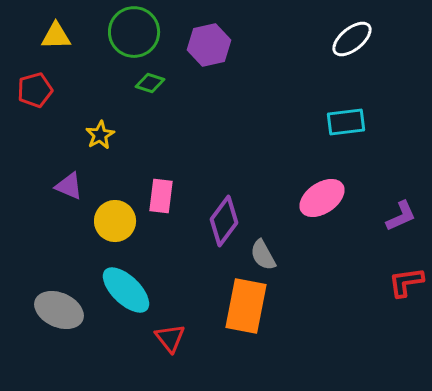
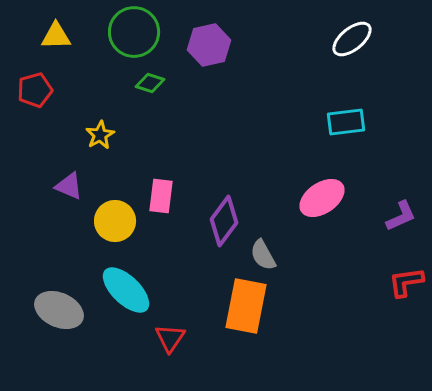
red triangle: rotated 12 degrees clockwise
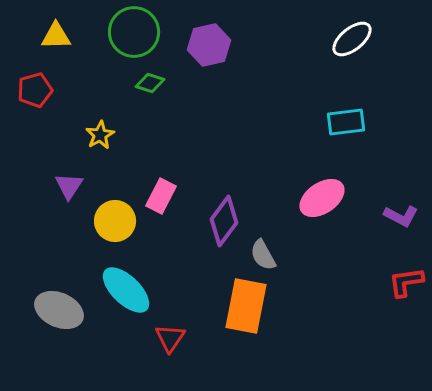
purple triangle: rotated 40 degrees clockwise
pink rectangle: rotated 20 degrees clockwise
purple L-shape: rotated 52 degrees clockwise
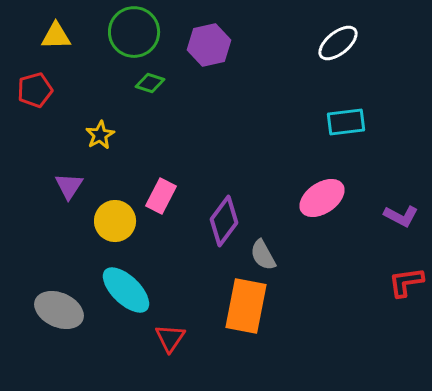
white ellipse: moved 14 px left, 4 px down
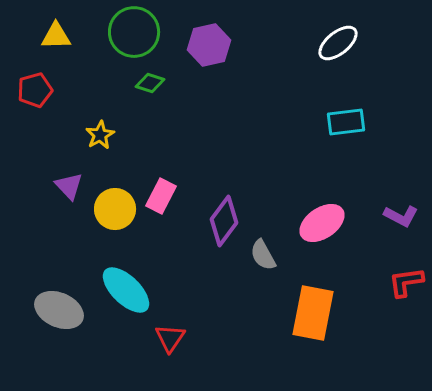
purple triangle: rotated 16 degrees counterclockwise
pink ellipse: moved 25 px down
yellow circle: moved 12 px up
orange rectangle: moved 67 px right, 7 px down
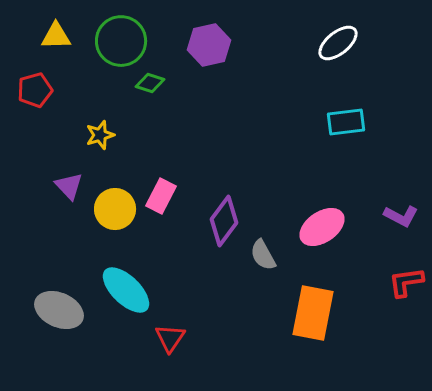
green circle: moved 13 px left, 9 px down
yellow star: rotated 12 degrees clockwise
pink ellipse: moved 4 px down
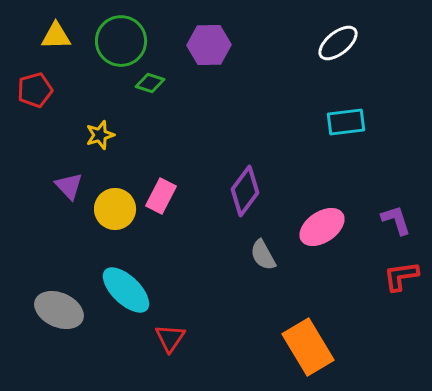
purple hexagon: rotated 12 degrees clockwise
purple L-shape: moved 5 px left, 4 px down; rotated 136 degrees counterclockwise
purple diamond: moved 21 px right, 30 px up
red L-shape: moved 5 px left, 6 px up
orange rectangle: moved 5 px left, 34 px down; rotated 42 degrees counterclockwise
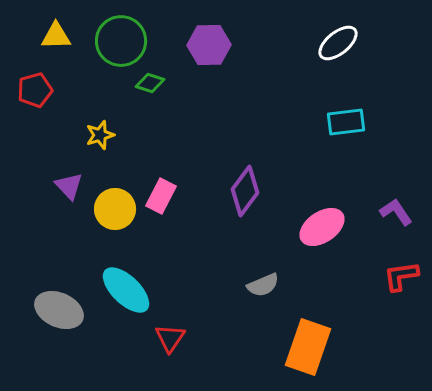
purple L-shape: moved 8 px up; rotated 16 degrees counterclockwise
gray semicircle: moved 30 px down; rotated 84 degrees counterclockwise
orange rectangle: rotated 50 degrees clockwise
